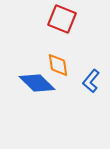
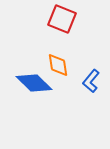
blue diamond: moved 3 px left
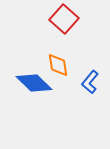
red square: moved 2 px right; rotated 20 degrees clockwise
blue L-shape: moved 1 px left, 1 px down
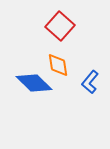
red square: moved 4 px left, 7 px down
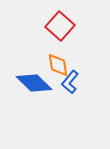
blue L-shape: moved 20 px left
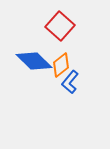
orange diamond: moved 3 px right; rotated 60 degrees clockwise
blue diamond: moved 22 px up
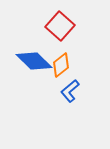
blue L-shape: moved 9 px down; rotated 10 degrees clockwise
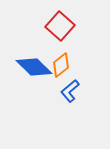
blue diamond: moved 6 px down
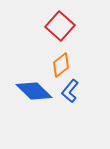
blue diamond: moved 24 px down
blue L-shape: rotated 10 degrees counterclockwise
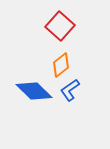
blue L-shape: moved 1 px up; rotated 15 degrees clockwise
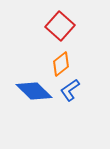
orange diamond: moved 1 px up
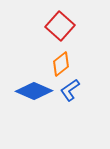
blue diamond: rotated 21 degrees counterclockwise
